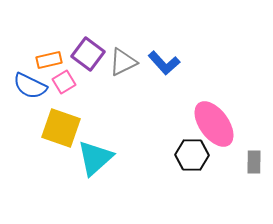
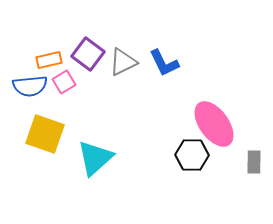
blue L-shape: rotated 16 degrees clockwise
blue semicircle: rotated 32 degrees counterclockwise
yellow square: moved 16 px left, 6 px down
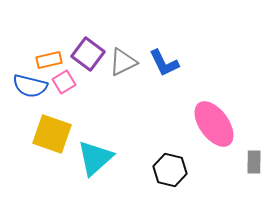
blue semicircle: rotated 20 degrees clockwise
yellow square: moved 7 px right
black hexagon: moved 22 px left, 15 px down; rotated 12 degrees clockwise
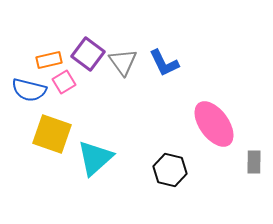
gray triangle: rotated 40 degrees counterclockwise
blue semicircle: moved 1 px left, 4 px down
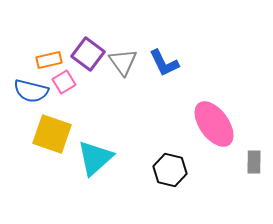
blue semicircle: moved 2 px right, 1 px down
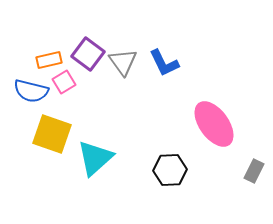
gray rectangle: moved 9 px down; rotated 25 degrees clockwise
black hexagon: rotated 16 degrees counterclockwise
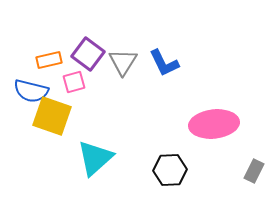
gray triangle: rotated 8 degrees clockwise
pink square: moved 10 px right; rotated 15 degrees clockwise
pink ellipse: rotated 60 degrees counterclockwise
yellow square: moved 18 px up
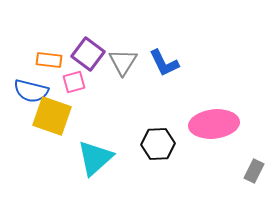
orange rectangle: rotated 20 degrees clockwise
black hexagon: moved 12 px left, 26 px up
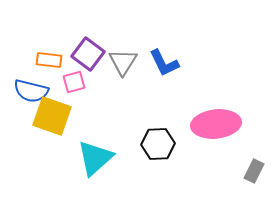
pink ellipse: moved 2 px right
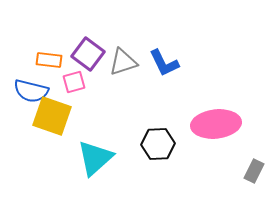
gray triangle: rotated 40 degrees clockwise
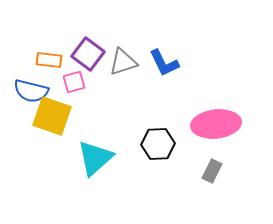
gray rectangle: moved 42 px left
